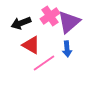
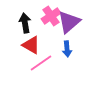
pink cross: moved 1 px right
black arrow: moved 4 px right; rotated 102 degrees clockwise
pink line: moved 3 px left
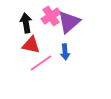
black arrow: moved 1 px right
red triangle: rotated 18 degrees counterclockwise
blue arrow: moved 2 px left, 3 px down
